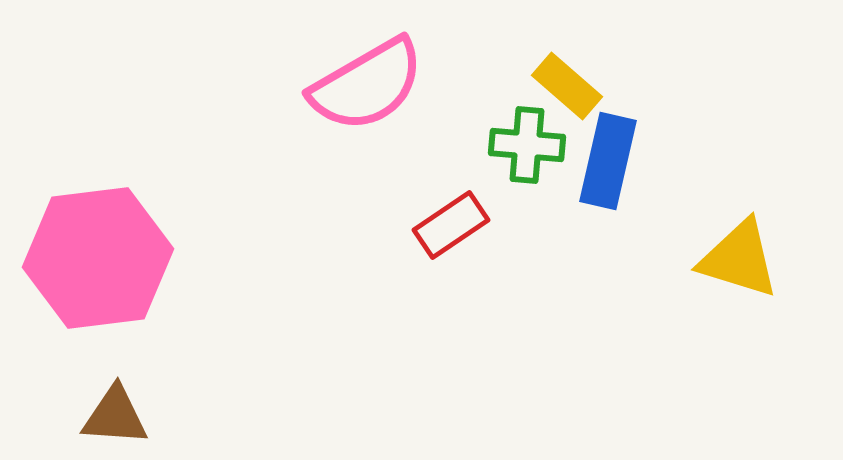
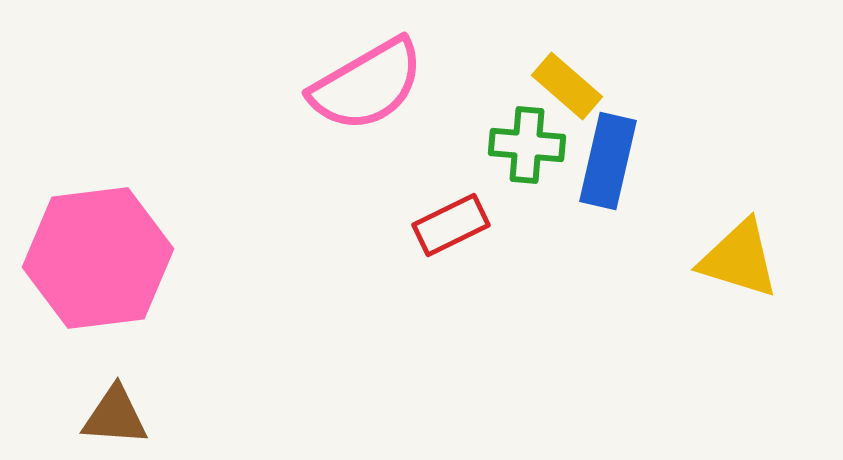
red rectangle: rotated 8 degrees clockwise
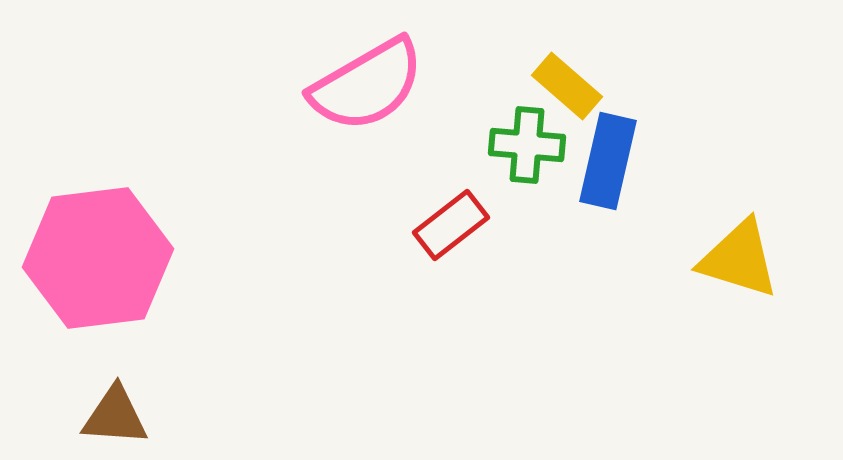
red rectangle: rotated 12 degrees counterclockwise
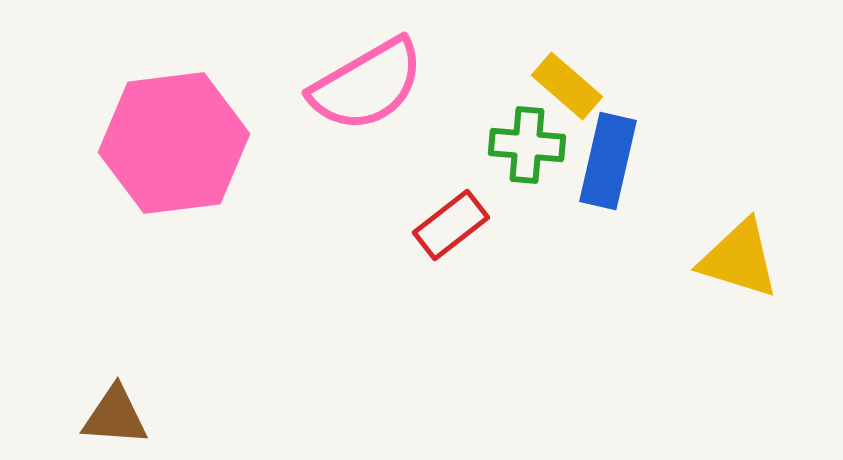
pink hexagon: moved 76 px right, 115 px up
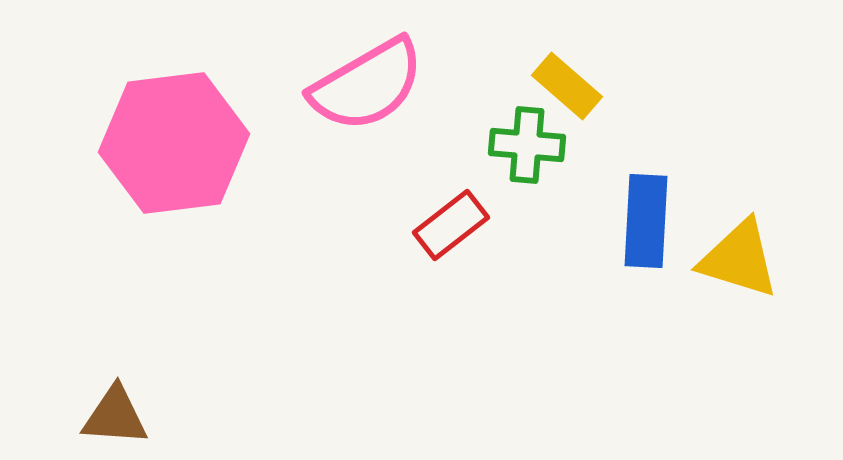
blue rectangle: moved 38 px right, 60 px down; rotated 10 degrees counterclockwise
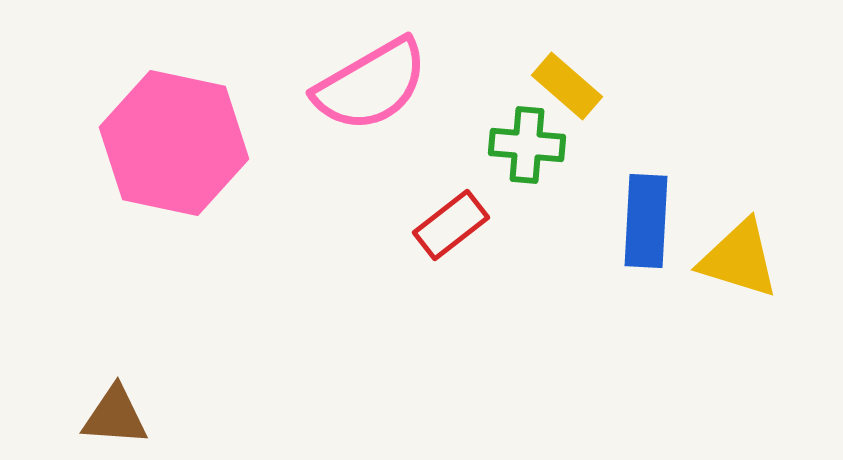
pink semicircle: moved 4 px right
pink hexagon: rotated 19 degrees clockwise
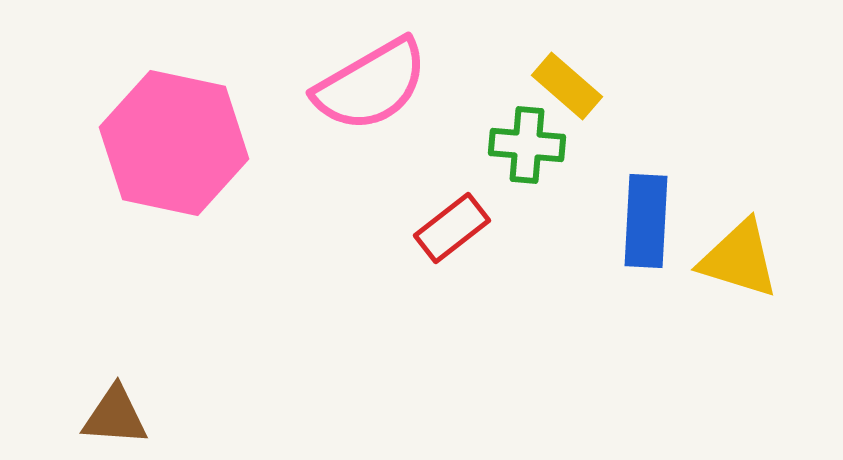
red rectangle: moved 1 px right, 3 px down
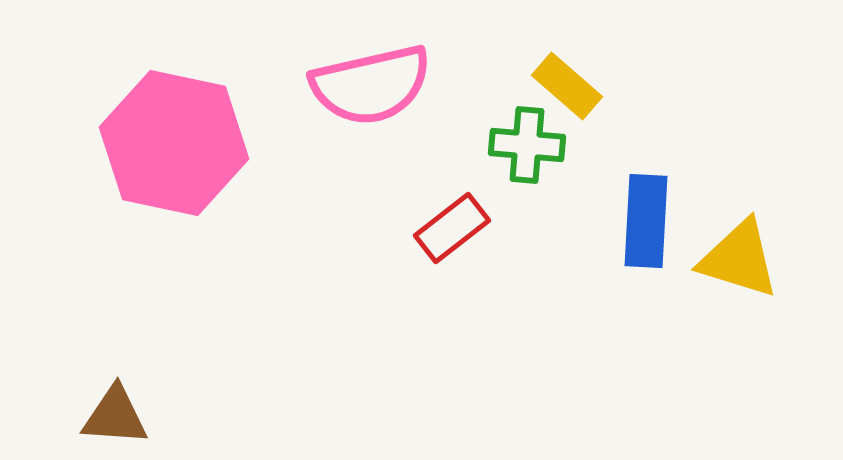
pink semicircle: rotated 17 degrees clockwise
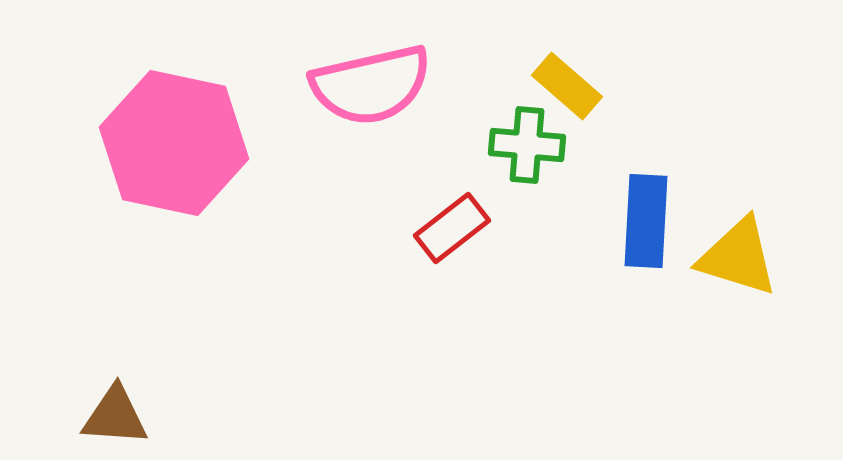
yellow triangle: moved 1 px left, 2 px up
